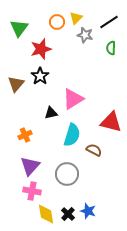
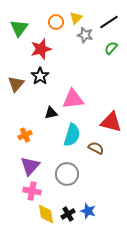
orange circle: moved 1 px left
green semicircle: rotated 40 degrees clockwise
pink triangle: rotated 25 degrees clockwise
brown semicircle: moved 2 px right, 2 px up
black cross: rotated 16 degrees clockwise
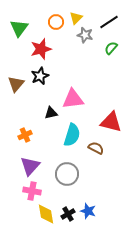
black star: rotated 12 degrees clockwise
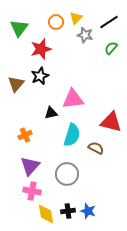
black cross: moved 3 px up; rotated 24 degrees clockwise
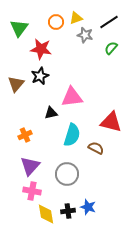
yellow triangle: rotated 24 degrees clockwise
red star: rotated 25 degrees clockwise
pink triangle: moved 1 px left, 2 px up
blue star: moved 4 px up
